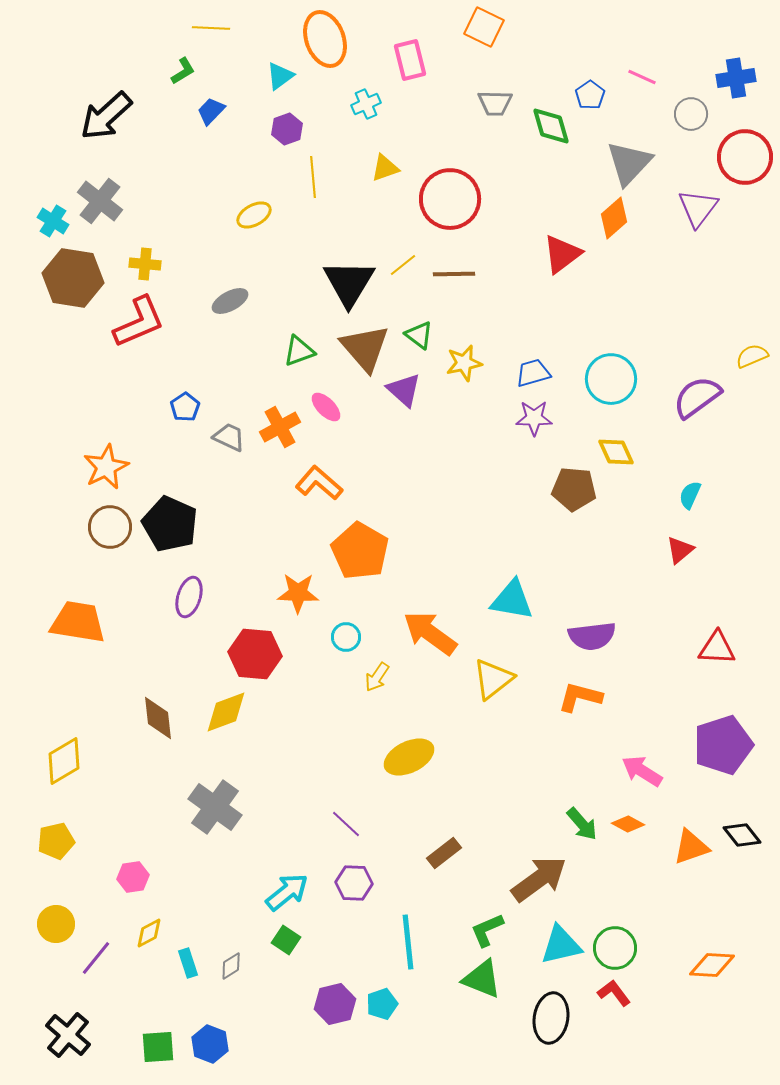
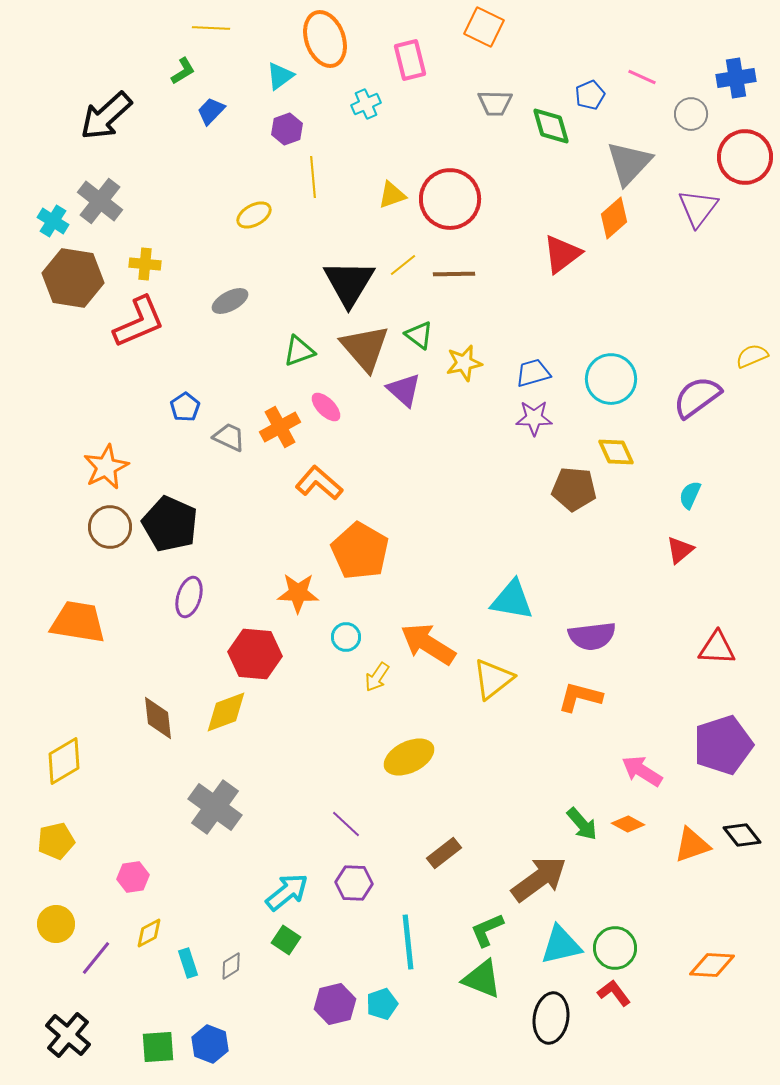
blue pentagon at (590, 95): rotated 12 degrees clockwise
yellow triangle at (385, 168): moved 7 px right, 27 px down
orange arrow at (430, 633): moved 2 px left, 11 px down; rotated 4 degrees counterclockwise
orange triangle at (691, 847): moved 1 px right, 2 px up
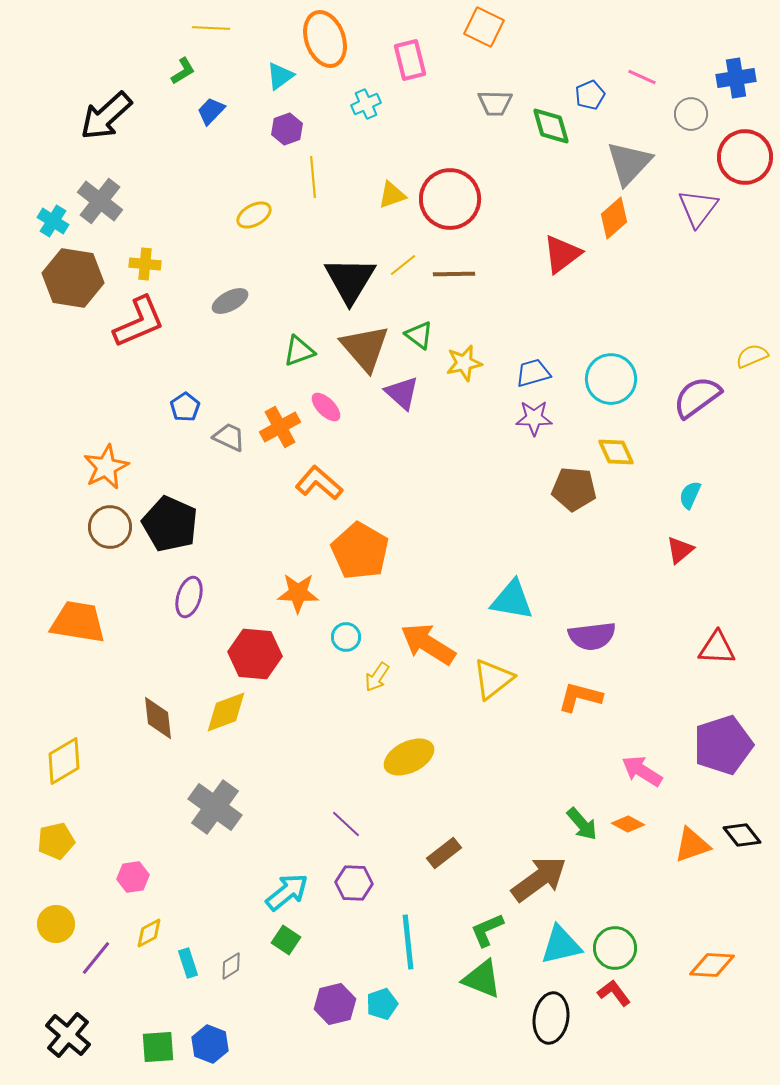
black triangle at (349, 283): moved 1 px right, 3 px up
purple triangle at (404, 390): moved 2 px left, 3 px down
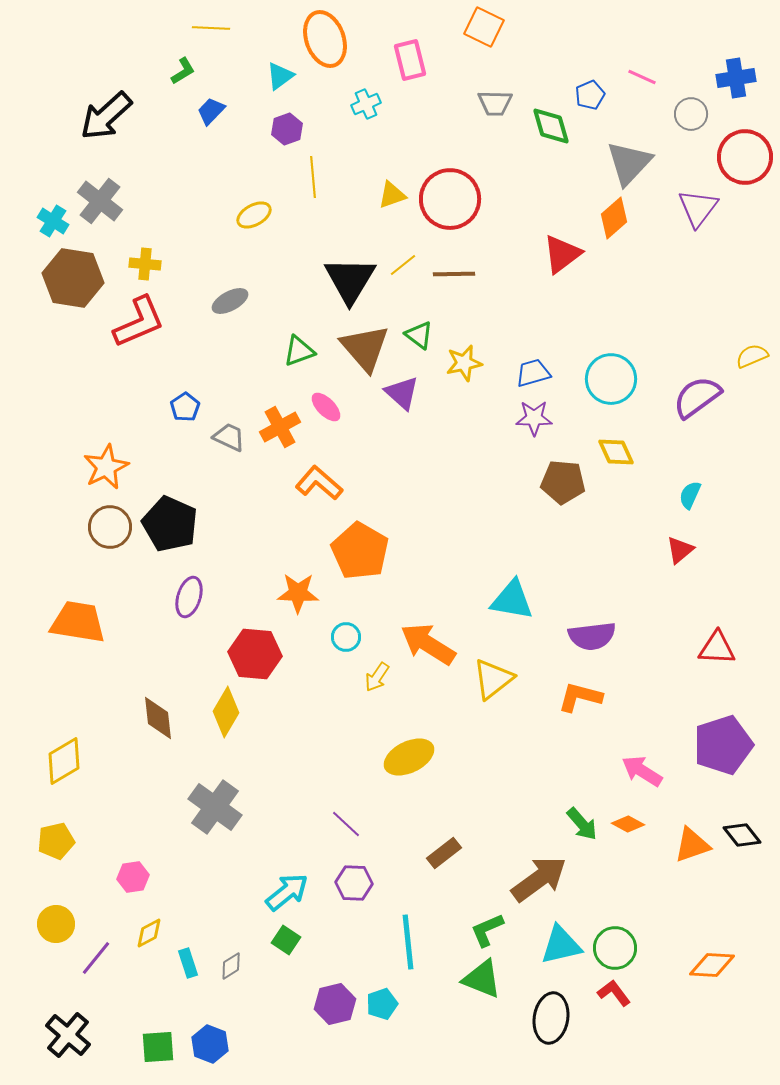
brown pentagon at (574, 489): moved 11 px left, 7 px up
yellow diamond at (226, 712): rotated 39 degrees counterclockwise
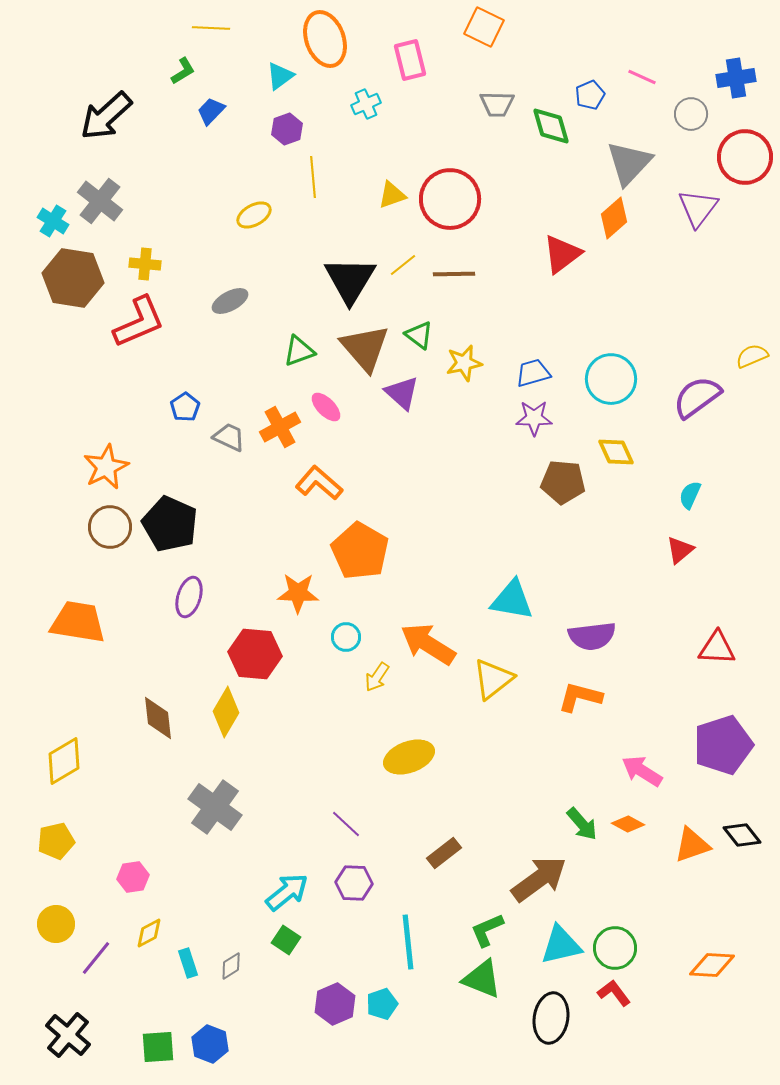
gray trapezoid at (495, 103): moved 2 px right, 1 px down
yellow ellipse at (409, 757): rotated 6 degrees clockwise
purple hexagon at (335, 1004): rotated 9 degrees counterclockwise
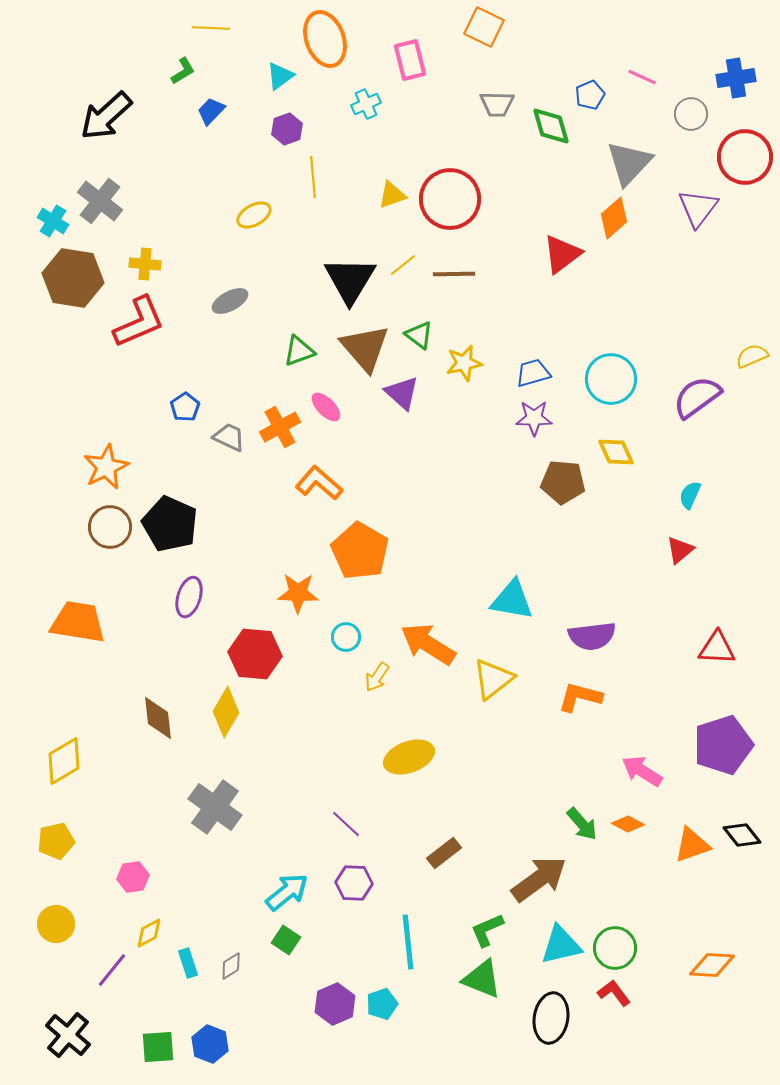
purple line at (96, 958): moved 16 px right, 12 px down
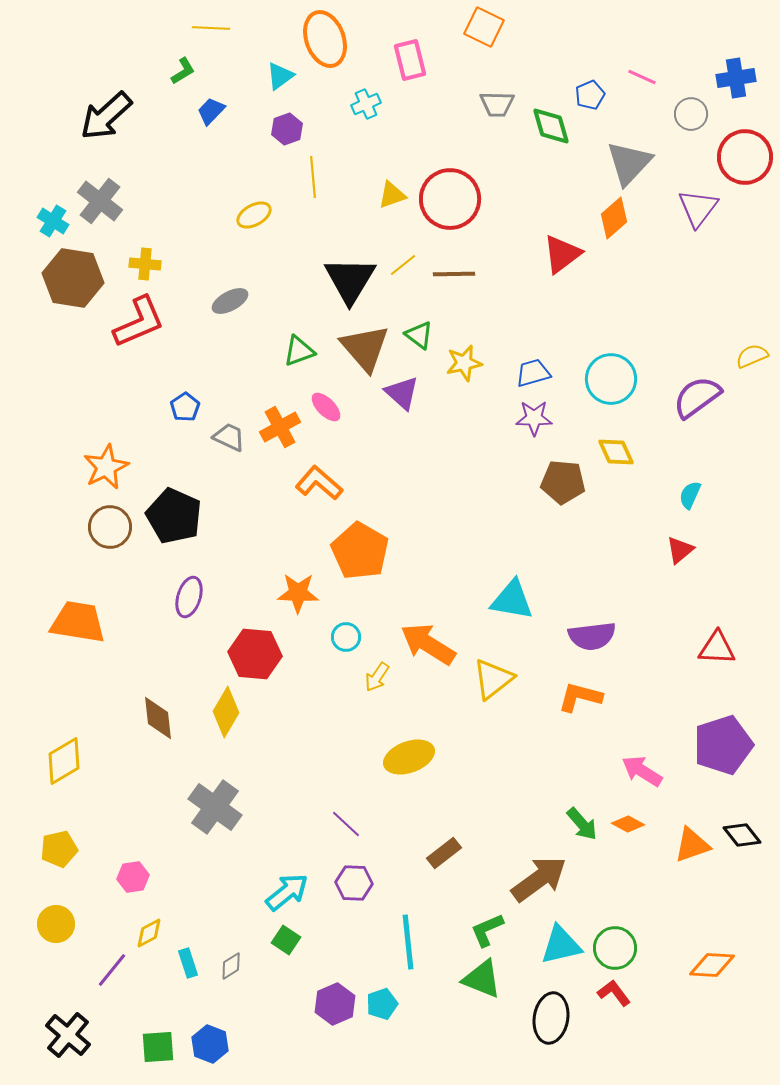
black pentagon at (170, 524): moved 4 px right, 8 px up
yellow pentagon at (56, 841): moved 3 px right, 8 px down
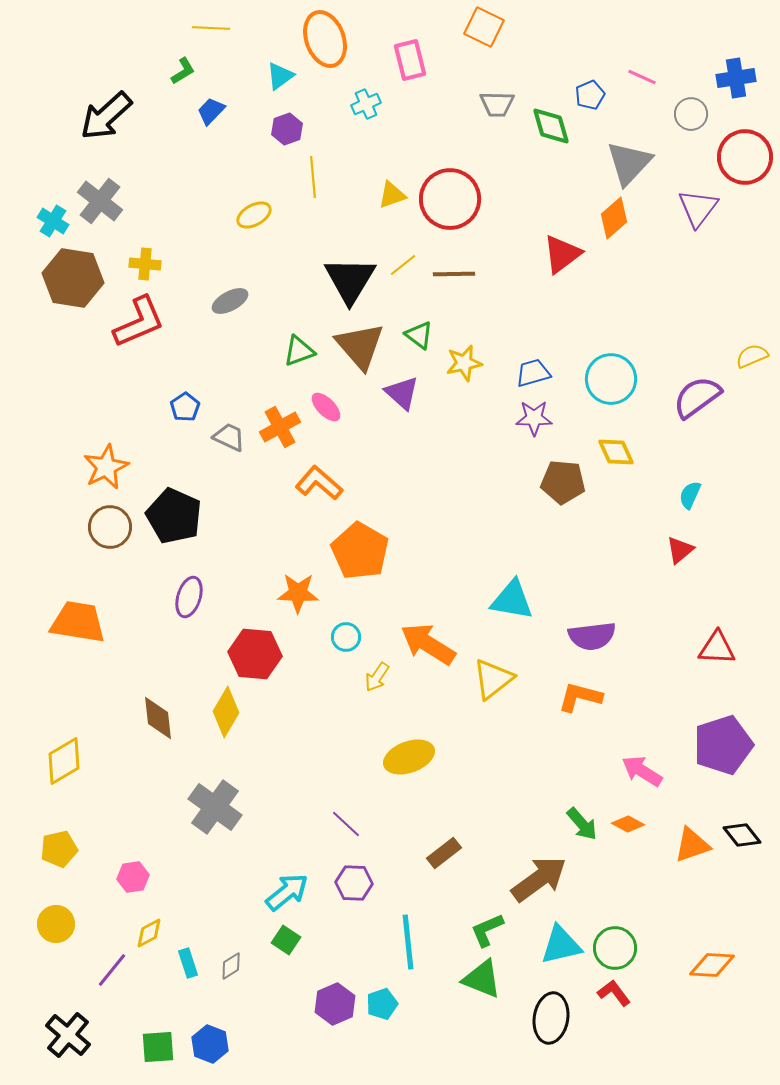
brown triangle at (365, 348): moved 5 px left, 2 px up
